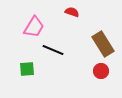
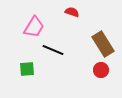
red circle: moved 1 px up
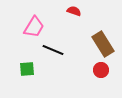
red semicircle: moved 2 px right, 1 px up
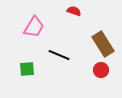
black line: moved 6 px right, 5 px down
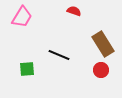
pink trapezoid: moved 12 px left, 10 px up
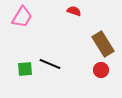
black line: moved 9 px left, 9 px down
green square: moved 2 px left
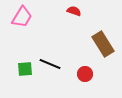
red circle: moved 16 px left, 4 px down
